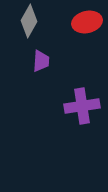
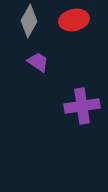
red ellipse: moved 13 px left, 2 px up
purple trapezoid: moved 3 px left, 1 px down; rotated 60 degrees counterclockwise
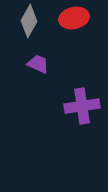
red ellipse: moved 2 px up
purple trapezoid: moved 2 px down; rotated 10 degrees counterclockwise
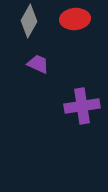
red ellipse: moved 1 px right, 1 px down; rotated 8 degrees clockwise
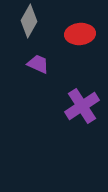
red ellipse: moved 5 px right, 15 px down
purple cross: rotated 24 degrees counterclockwise
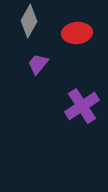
red ellipse: moved 3 px left, 1 px up
purple trapezoid: rotated 75 degrees counterclockwise
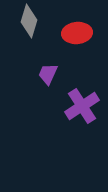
gray diamond: rotated 12 degrees counterclockwise
purple trapezoid: moved 10 px right, 10 px down; rotated 15 degrees counterclockwise
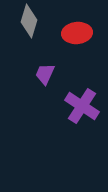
purple trapezoid: moved 3 px left
purple cross: rotated 24 degrees counterclockwise
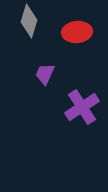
red ellipse: moved 1 px up
purple cross: moved 1 px down; rotated 24 degrees clockwise
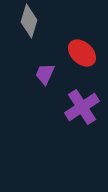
red ellipse: moved 5 px right, 21 px down; rotated 48 degrees clockwise
